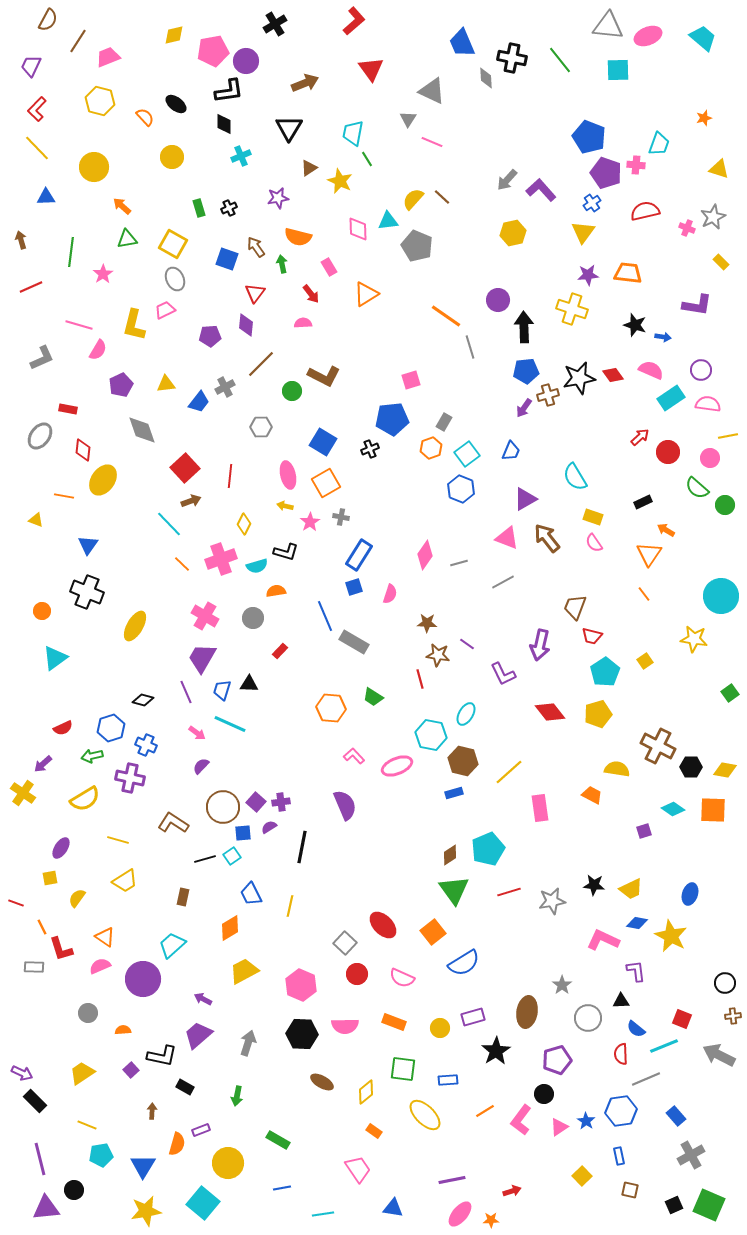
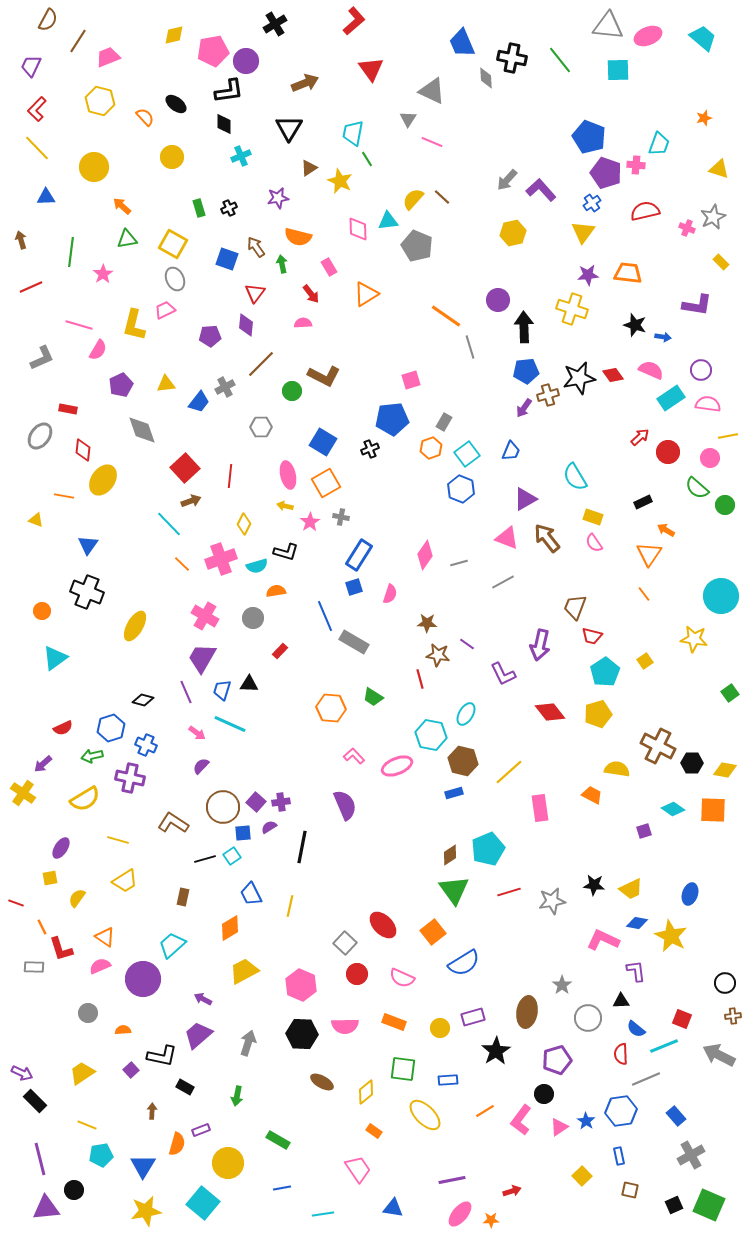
black hexagon at (691, 767): moved 1 px right, 4 px up
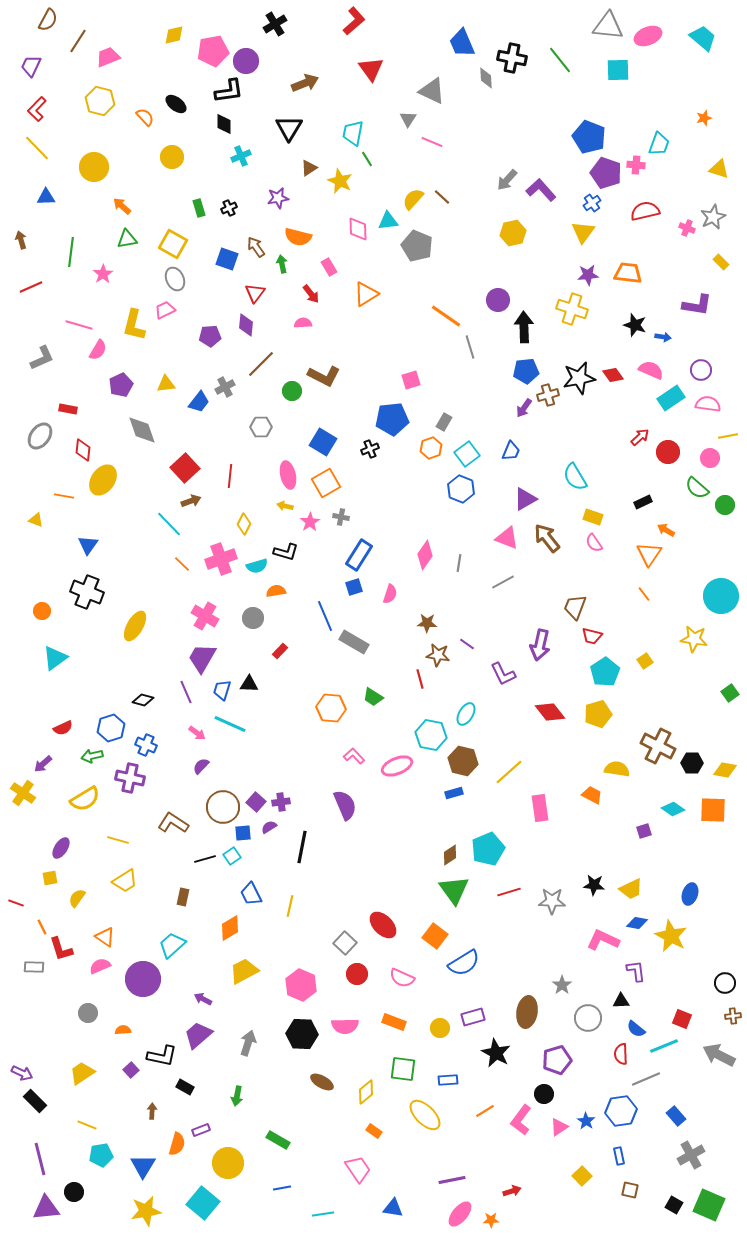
gray line at (459, 563): rotated 66 degrees counterclockwise
gray star at (552, 901): rotated 12 degrees clockwise
orange square at (433, 932): moved 2 px right, 4 px down; rotated 15 degrees counterclockwise
black star at (496, 1051): moved 2 px down; rotated 12 degrees counterclockwise
black circle at (74, 1190): moved 2 px down
black square at (674, 1205): rotated 36 degrees counterclockwise
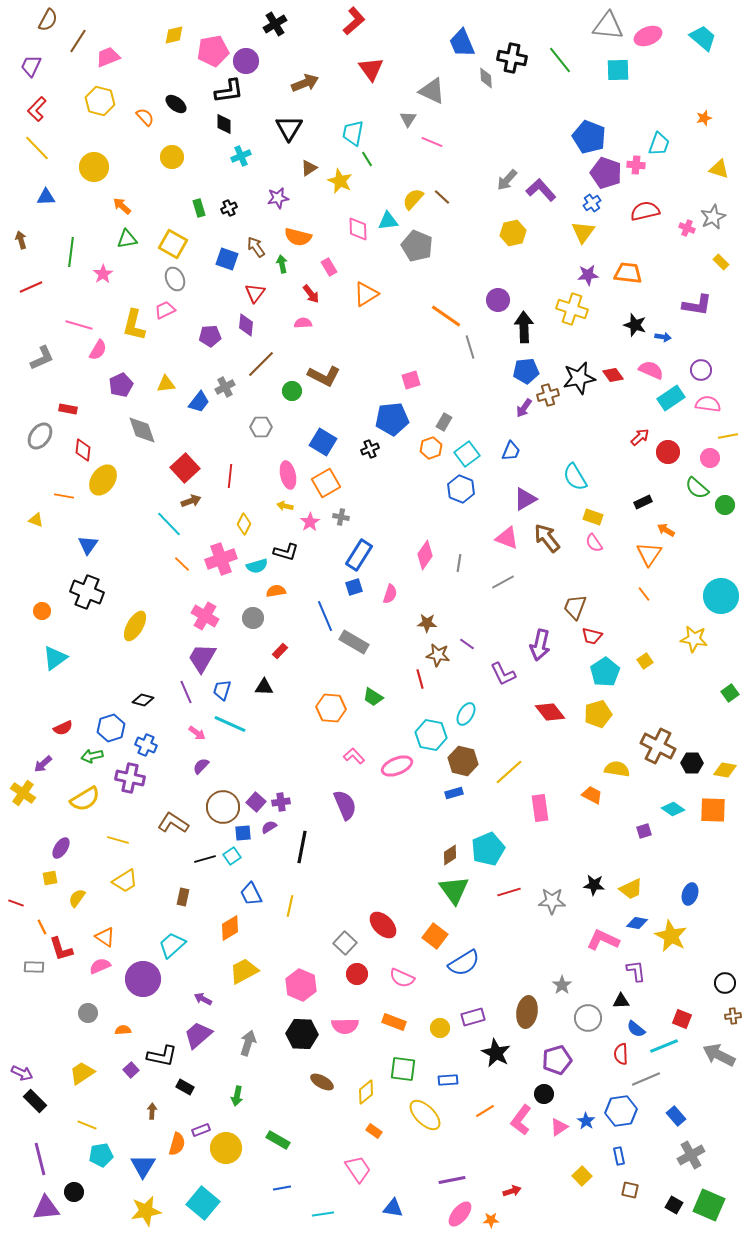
black triangle at (249, 684): moved 15 px right, 3 px down
yellow circle at (228, 1163): moved 2 px left, 15 px up
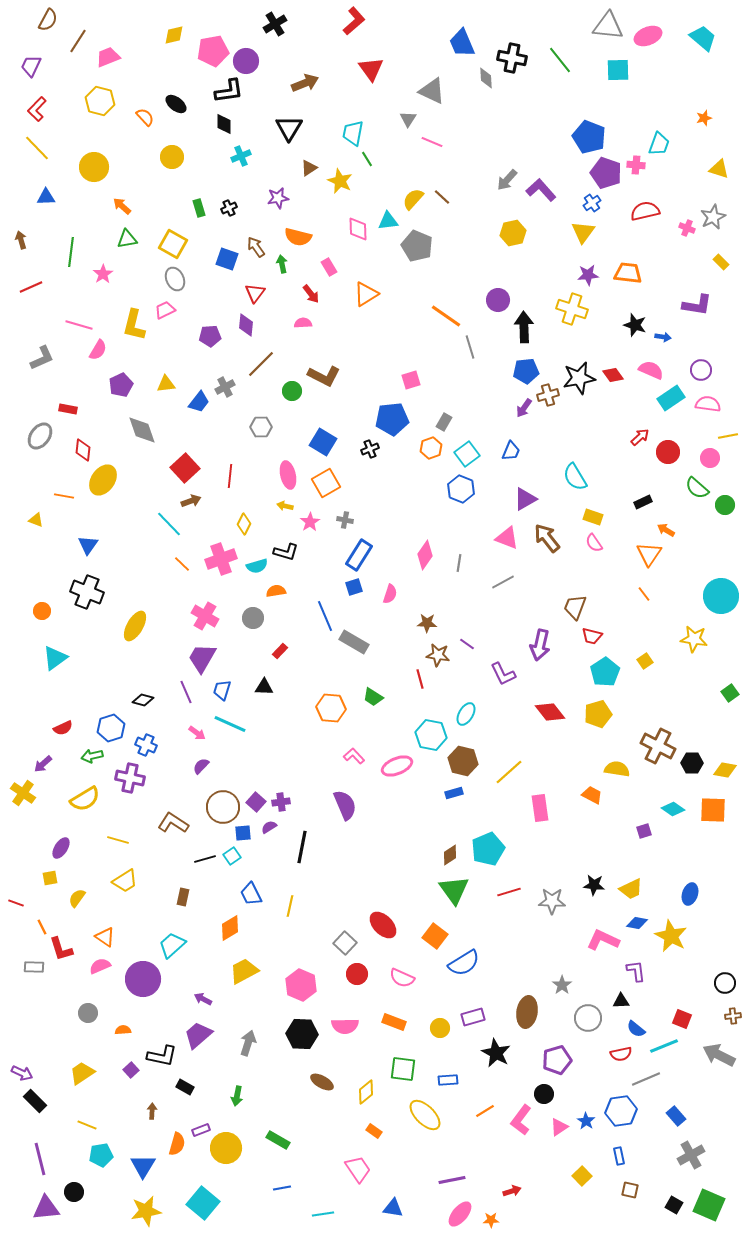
gray cross at (341, 517): moved 4 px right, 3 px down
red semicircle at (621, 1054): rotated 100 degrees counterclockwise
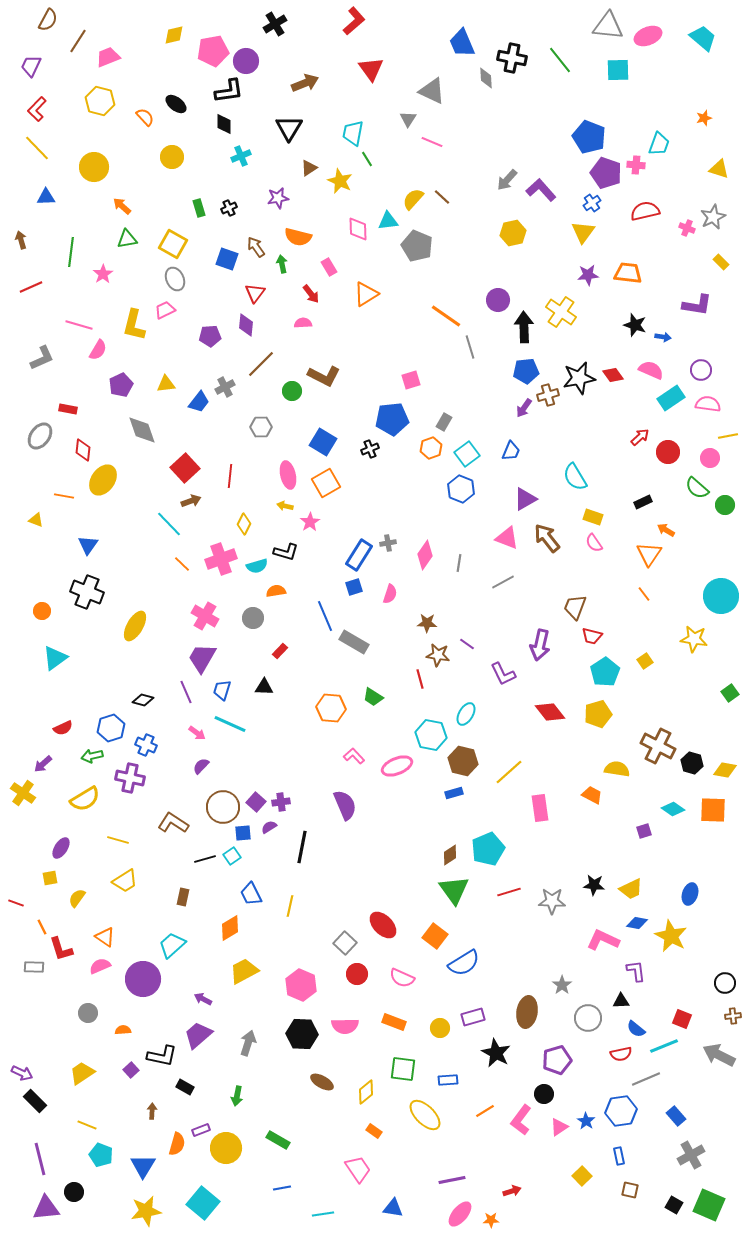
yellow cross at (572, 309): moved 11 px left, 3 px down; rotated 16 degrees clockwise
gray cross at (345, 520): moved 43 px right, 23 px down; rotated 21 degrees counterclockwise
black hexagon at (692, 763): rotated 15 degrees clockwise
cyan pentagon at (101, 1155): rotated 30 degrees clockwise
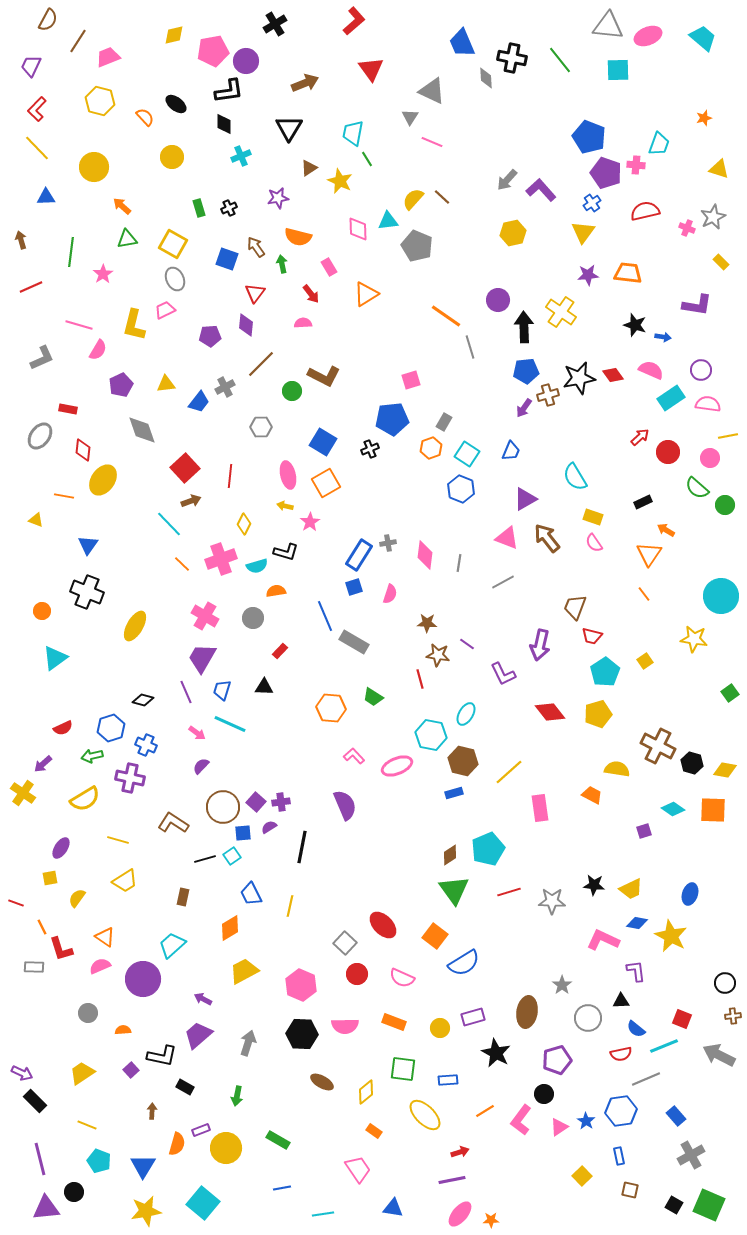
gray triangle at (408, 119): moved 2 px right, 2 px up
cyan square at (467, 454): rotated 20 degrees counterclockwise
pink diamond at (425, 555): rotated 28 degrees counterclockwise
cyan pentagon at (101, 1155): moved 2 px left, 6 px down
red arrow at (512, 1191): moved 52 px left, 39 px up
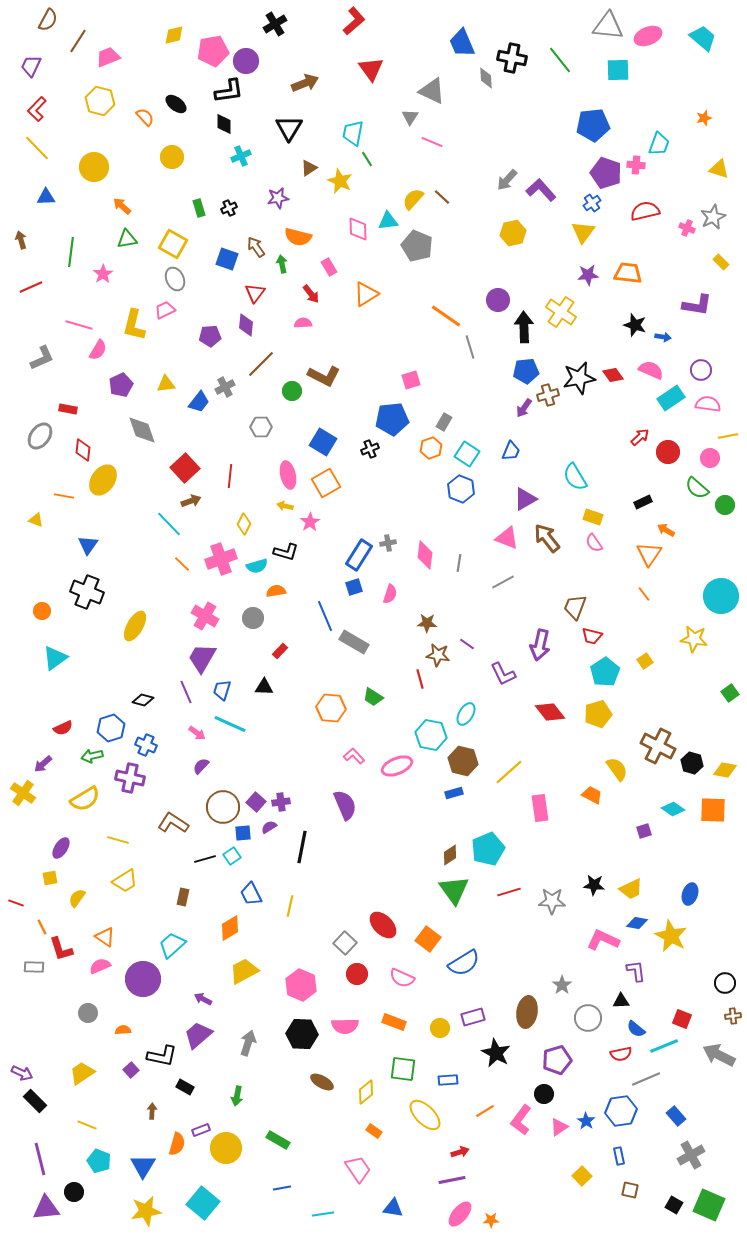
blue pentagon at (589, 137): moved 4 px right, 12 px up; rotated 28 degrees counterclockwise
yellow semicircle at (617, 769): rotated 45 degrees clockwise
orange square at (435, 936): moved 7 px left, 3 px down
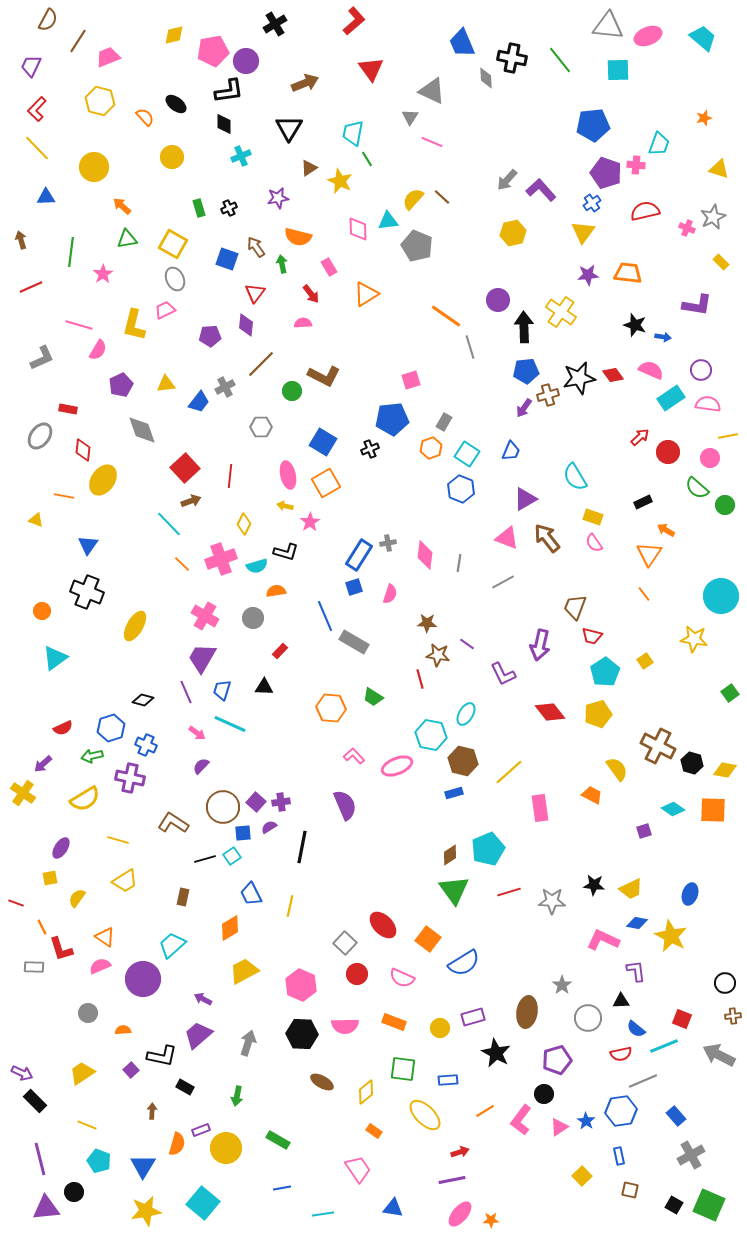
gray line at (646, 1079): moved 3 px left, 2 px down
